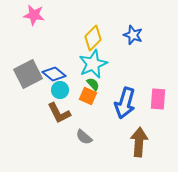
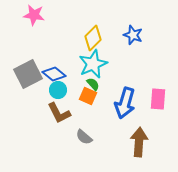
cyan circle: moved 2 px left
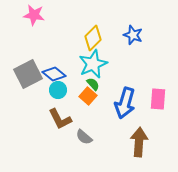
orange square: rotated 18 degrees clockwise
brown L-shape: moved 1 px right, 6 px down
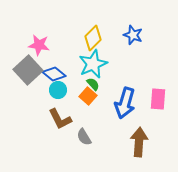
pink star: moved 5 px right, 30 px down
gray square: moved 4 px up; rotated 16 degrees counterclockwise
gray semicircle: rotated 18 degrees clockwise
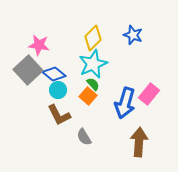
pink rectangle: moved 9 px left, 5 px up; rotated 35 degrees clockwise
brown L-shape: moved 1 px left, 4 px up
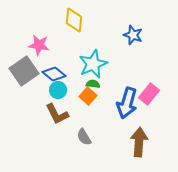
yellow diamond: moved 19 px left, 18 px up; rotated 40 degrees counterclockwise
gray square: moved 4 px left, 1 px down; rotated 8 degrees clockwise
green semicircle: rotated 40 degrees counterclockwise
blue arrow: moved 2 px right
brown L-shape: moved 2 px left, 1 px up
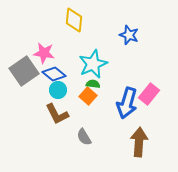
blue star: moved 4 px left
pink star: moved 5 px right, 8 px down
